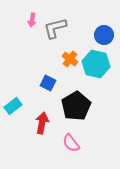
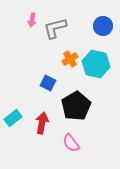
blue circle: moved 1 px left, 9 px up
orange cross: rotated 21 degrees clockwise
cyan rectangle: moved 12 px down
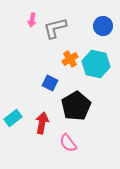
blue square: moved 2 px right
pink semicircle: moved 3 px left
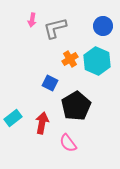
cyan hexagon: moved 1 px right, 3 px up; rotated 12 degrees clockwise
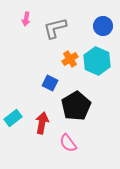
pink arrow: moved 6 px left, 1 px up
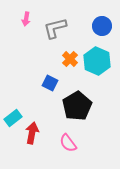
blue circle: moved 1 px left
orange cross: rotated 14 degrees counterclockwise
black pentagon: moved 1 px right
red arrow: moved 10 px left, 10 px down
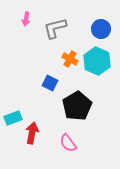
blue circle: moved 1 px left, 3 px down
orange cross: rotated 14 degrees counterclockwise
cyan rectangle: rotated 18 degrees clockwise
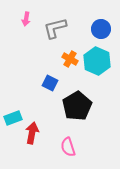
pink semicircle: moved 4 px down; rotated 18 degrees clockwise
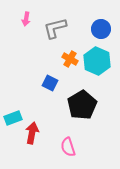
black pentagon: moved 5 px right, 1 px up
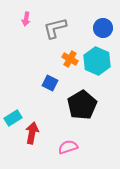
blue circle: moved 2 px right, 1 px up
cyan rectangle: rotated 12 degrees counterclockwise
pink semicircle: rotated 90 degrees clockwise
